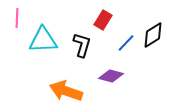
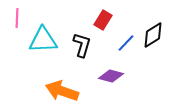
orange arrow: moved 4 px left
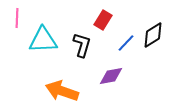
purple diamond: rotated 25 degrees counterclockwise
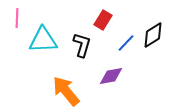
orange arrow: moved 4 px right; rotated 32 degrees clockwise
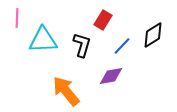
blue line: moved 4 px left, 3 px down
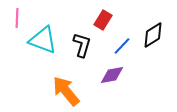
cyan triangle: rotated 24 degrees clockwise
purple diamond: moved 1 px right, 1 px up
